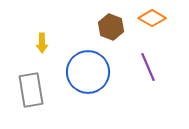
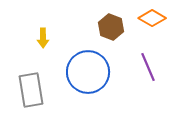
yellow arrow: moved 1 px right, 5 px up
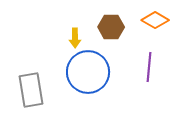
orange diamond: moved 3 px right, 2 px down
brown hexagon: rotated 20 degrees counterclockwise
yellow arrow: moved 32 px right
purple line: moved 1 px right; rotated 28 degrees clockwise
